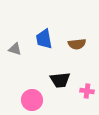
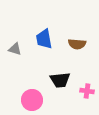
brown semicircle: rotated 12 degrees clockwise
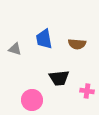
black trapezoid: moved 1 px left, 2 px up
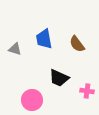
brown semicircle: rotated 48 degrees clockwise
black trapezoid: rotated 30 degrees clockwise
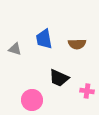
brown semicircle: rotated 54 degrees counterclockwise
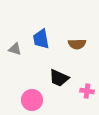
blue trapezoid: moved 3 px left
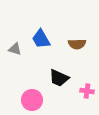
blue trapezoid: rotated 20 degrees counterclockwise
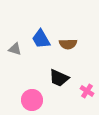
brown semicircle: moved 9 px left
pink cross: rotated 24 degrees clockwise
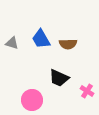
gray triangle: moved 3 px left, 6 px up
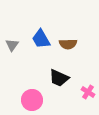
gray triangle: moved 2 px down; rotated 48 degrees clockwise
pink cross: moved 1 px right, 1 px down
